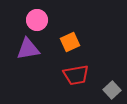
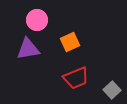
red trapezoid: moved 3 px down; rotated 12 degrees counterclockwise
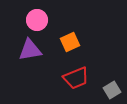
purple triangle: moved 2 px right, 1 px down
gray square: rotated 12 degrees clockwise
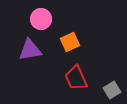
pink circle: moved 4 px right, 1 px up
red trapezoid: rotated 88 degrees clockwise
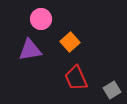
orange square: rotated 18 degrees counterclockwise
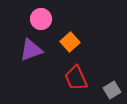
purple triangle: moved 1 px right; rotated 10 degrees counterclockwise
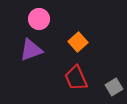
pink circle: moved 2 px left
orange square: moved 8 px right
gray square: moved 2 px right, 3 px up
